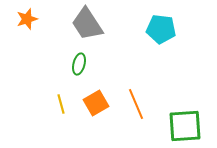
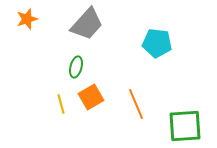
gray trapezoid: rotated 105 degrees counterclockwise
cyan pentagon: moved 4 px left, 14 px down
green ellipse: moved 3 px left, 3 px down
orange square: moved 5 px left, 6 px up
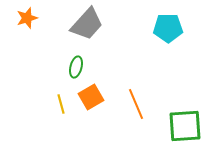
orange star: moved 1 px up
cyan pentagon: moved 11 px right, 15 px up; rotated 8 degrees counterclockwise
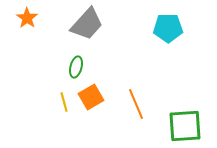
orange star: rotated 20 degrees counterclockwise
yellow line: moved 3 px right, 2 px up
